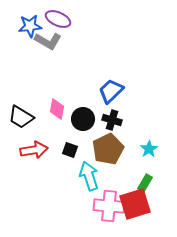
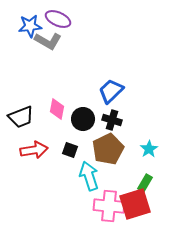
black trapezoid: rotated 52 degrees counterclockwise
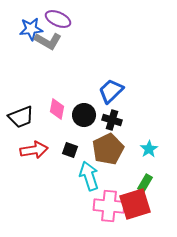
blue star: moved 1 px right, 3 px down
black circle: moved 1 px right, 4 px up
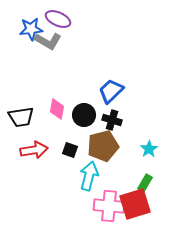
black trapezoid: rotated 12 degrees clockwise
brown pentagon: moved 5 px left, 3 px up; rotated 12 degrees clockwise
cyan arrow: rotated 32 degrees clockwise
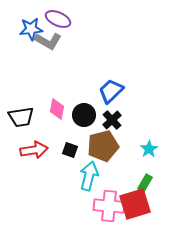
black cross: rotated 30 degrees clockwise
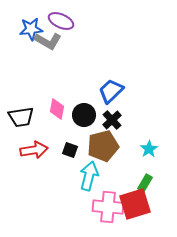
purple ellipse: moved 3 px right, 2 px down
pink cross: moved 1 px left, 1 px down
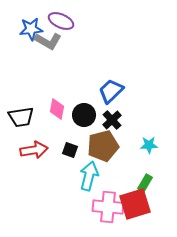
cyan star: moved 4 px up; rotated 30 degrees clockwise
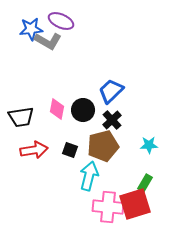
black circle: moved 1 px left, 5 px up
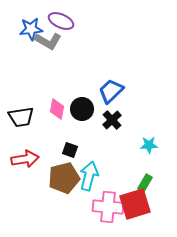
black circle: moved 1 px left, 1 px up
brown pentagon: moved 39 px left, 32 px down
red arrow: moved 9 px left, 9 px down
